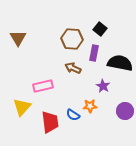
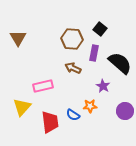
black semicircle: rotated 30 degrees clockwise
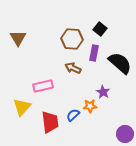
purple star: moved 6 px down
purple circle: moved 23 px down
blue semicircle: rotated 104 degrees clockwise
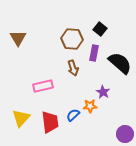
brown arrow: rotated 133 degrees counterclockwise
yellow triangle: moved 1 px left, 11 px down
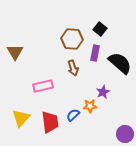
brown triangle: moved 3 px left, 14 px down
purple rectangle: moved 1 px right
purple star: rotated 16 degrees clockwise
